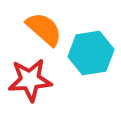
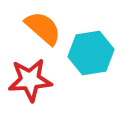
orange semicircle: moved 1 px left, 1 px up
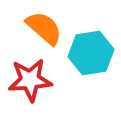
orange semicircle: moved 1 px right
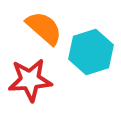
cyan hexagon: moved 1 px up; rotated 9 degrees counterclockwise
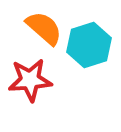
cyan hexagon: moved 2 px left, 7 px up
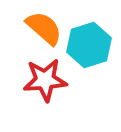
red star: moved 15 px right
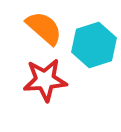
cyan hexagon: moved 5 px right
